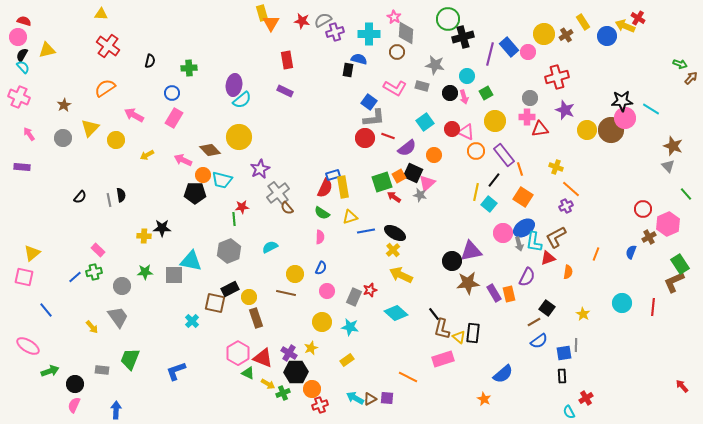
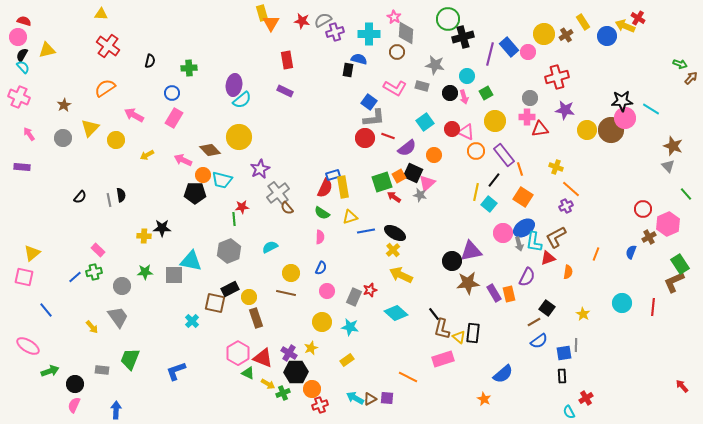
purple star at (565, 110): rotated 12 degrees counterclockwise
yellow circle at (295, 274): moved 4 px left, 1 px up
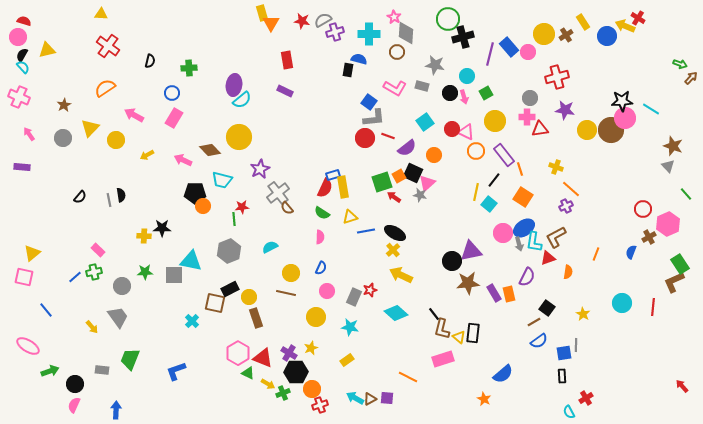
orange circle at (203, 175): moved 31 px down
yellow circle at (322, 322): moved 6 px left, 5 px up
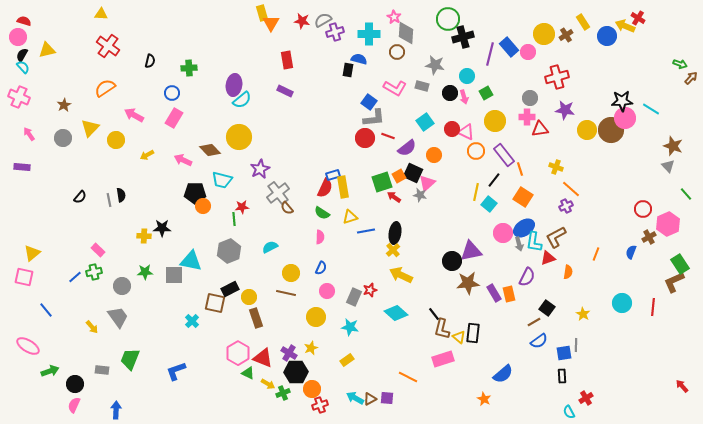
black ellipse at (395, 233): rotated 70 degrees clockwise
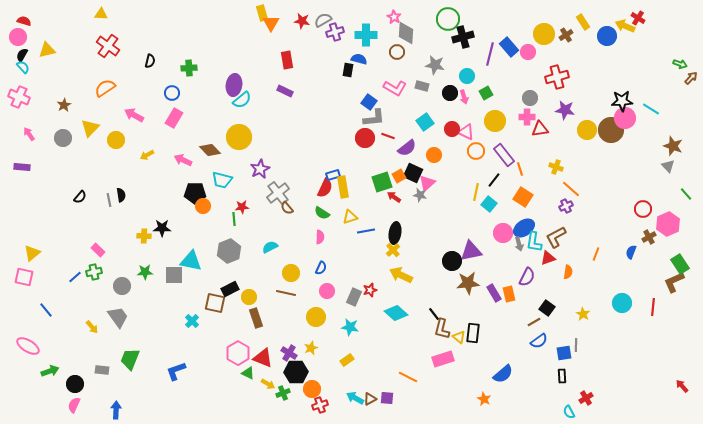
cyan cross at (369, 34): moved 3 px left, 1 px down
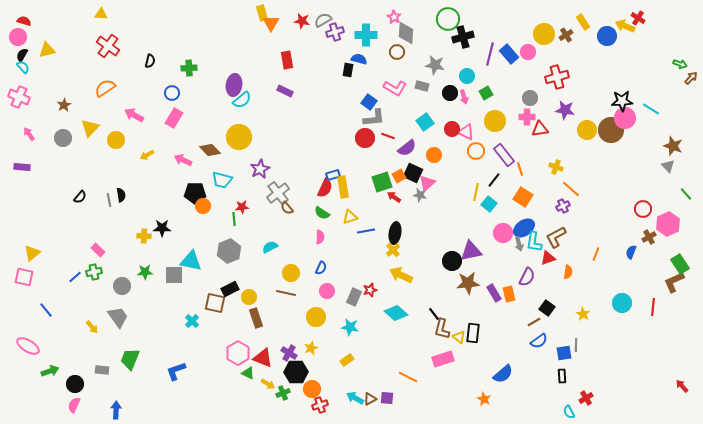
blue rectangle at (509, 47): moved 7 px down
purple cross at (566, 206): moved 3 px left
